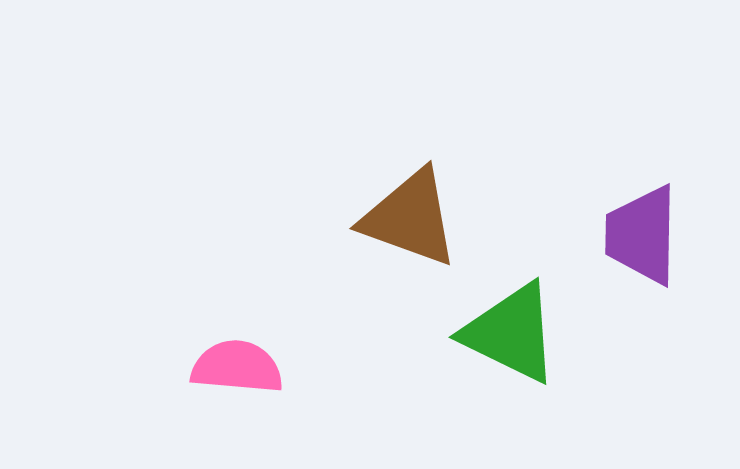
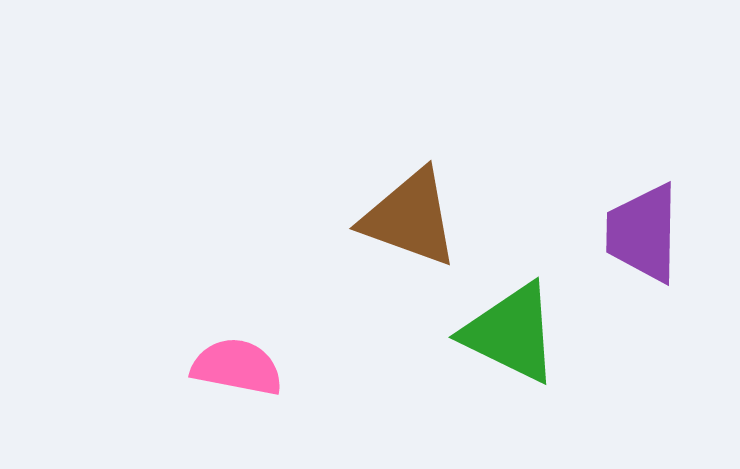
purple trapezoid: moved 1 px right, 2 px up
pink semicircle: rotated 6 degrees clockwise
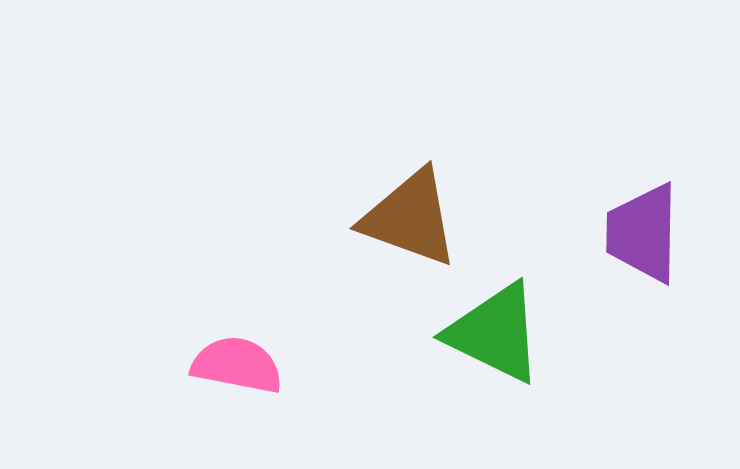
green triangle: moved 16 px left
pink semicircle: moved 2 px up
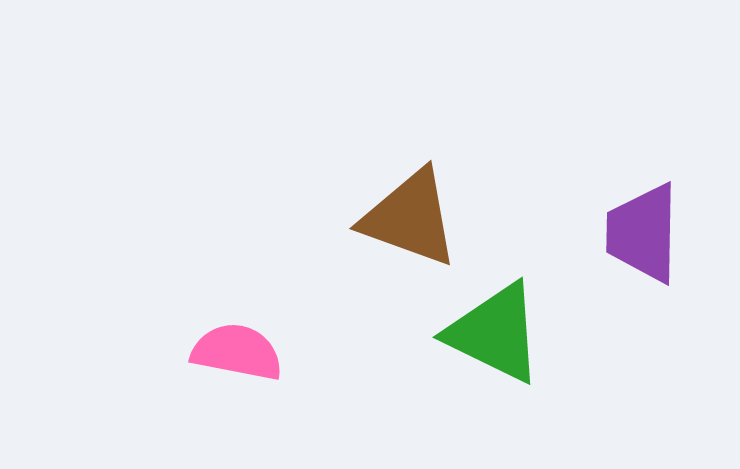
pink semicircle: moved 13 px up
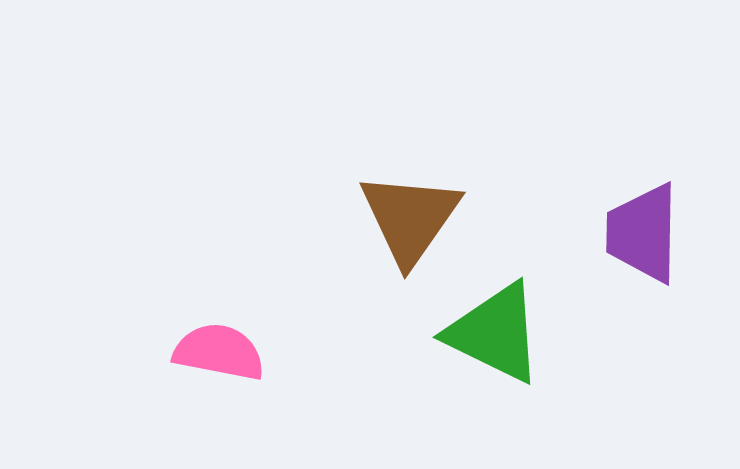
brown triangle: rotated 45 degrees clockwise
pink semicircle: moved 18 px left
